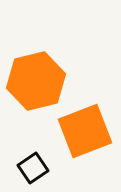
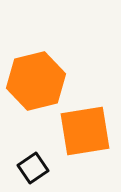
orange square: rotated 12 degrees clockwise
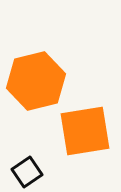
black square: moved 6 px left, 4 px down
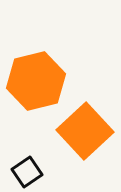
orange square: rotated 34 degrees counterclockwise
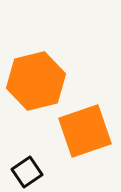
orange square: rotated 24 degrees clockwise
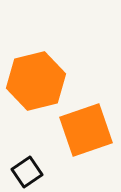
orange square: moved 1 px right, 1 px up
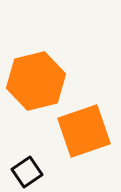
orange square: moved 2 px left, 1 px down
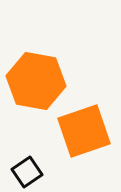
orange hexagon: rotated 24 degrees clockwise
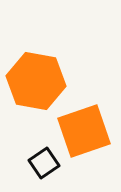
black square: moved 17 px right, 9 px up
